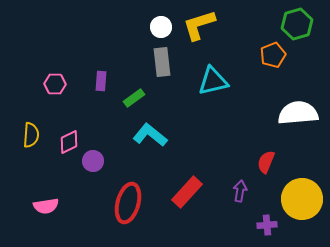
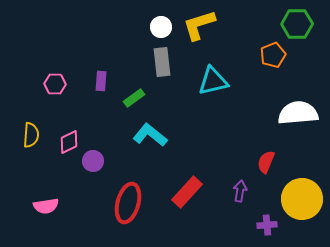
green hexagon: rotated 16 degrees clockwise
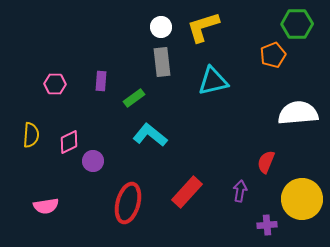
yellow L-shape: moved 4 px right, 2 px down
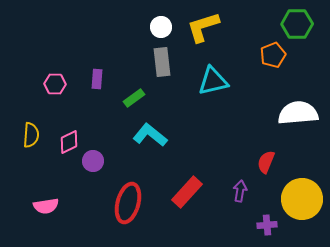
purple rectangle: moved 4 px left, 2 px up
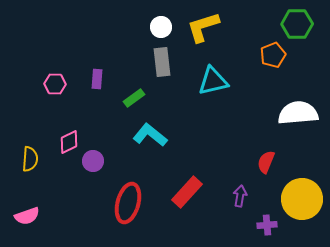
yellow semicircle: moved 1 px left, 24 px down
purple arrow: moved 5 px down
pink semicircle: moved 19 px left, 10 px down; rotated 10 degrees counterclockwise
